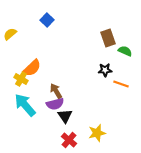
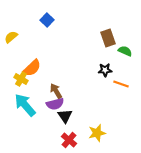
yellow semicircle: moved 1 px right, 3 px down
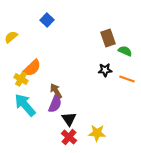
orange line: moved 6 px right, 5 px up
purple semicircle: rotated 54 degrees counterclockwise
black triangle: moved 4 px right, 3 px down
yellow star: rotated 18 degrees clockwise
red cross: moved 3 px up
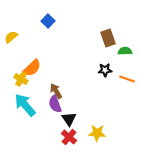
blue square: moved 1 px right, 1 px down
green semicircle: rotated 24 degrees counterclockwise
purple semicircle: rotated 138 degrees clockwise
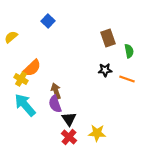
green semicircle: moved 4 px right; rotated 80 degrees clockwise
brown arrow: rotated 14 degrees clockwise
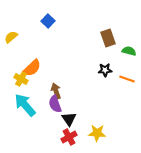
green semicircle: rotated 64 degrees counterclockwise
red cross: rotated 21 degrees clockwise
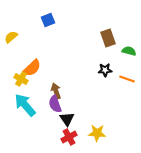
blue square: moved 1 px up; rotated 24 degrees clockwise
black triangle: moved 2 px left
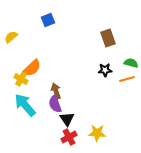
green semicircle: moved 2 px right, 12 px down
orange line: rotated 35 degrees counterclockwise
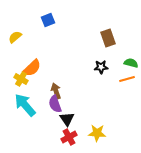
yellow semicircle: moved 4 px right
black star: moved 4 px left, 3 px up
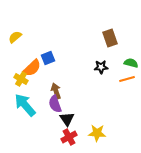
blue square: moved 38 px down
brown rectangle: moved 2 px right
